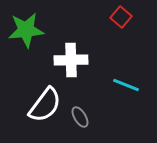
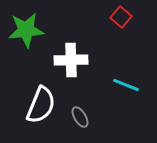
white semicircle: moved 4 px left; rotated 15 degrees counterclockwise
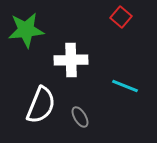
cyan line: moved 1 px left, 1 px down
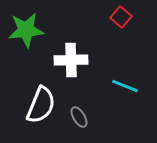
gray ellipse: moved 1 px left
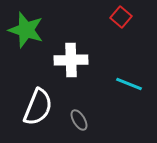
green star: rotated 24 degrees clockwise
cyan line: moved 4 px right, 2 px up
white semicircle: moved 3 px left, 2 px down
gray ellipse: moved 3 px down
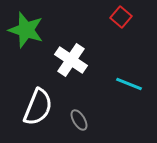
white cross: rotated 36 degrees clockwise
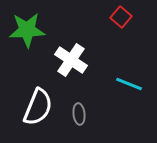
green star: moved 1 px right; rotated 21 degrees counterclockwise
gray ellipse: moved 6 px up; rotated 25 degrees clockwise
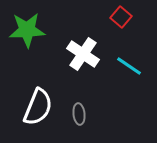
white cross: moved 12 px right, 6 px up
cyan line: moved 18 px up; rotated 12 degrees clockwise
